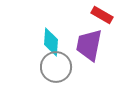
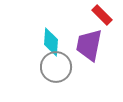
red rectangle: rotated 15 degrees clockwise
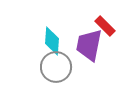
red rectangle: moved 3 px right, 11 px down
cyan diamond: moved 1 px right, 1 px up
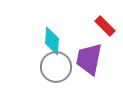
purple trapezoid: moved 14 px down
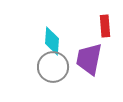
red rectangle: rotated 40 degrees clockwise
gray circle: moved 3 px left
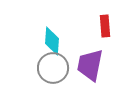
purple trapezoid: moved 1 px right, 6 px down
gray circle: moved 1 px down
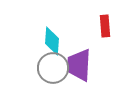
purple trapezoid: moved 11 px left; rotated 8 degrees counterclockwise
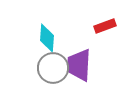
red rectangle: rotated 75 degrees clockwise
cyan diamond: moved 5 px left, 3 px up
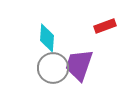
purple trapezoid: rotated 16 degrees clockwise
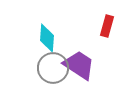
red rectangle: moved 2 px right; rotated 55 degrees counterclockwise
purple trapezoid: rotated 104 degrees clockwise
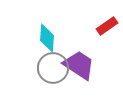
red rectangle: rotated 40 degrees clockwise
